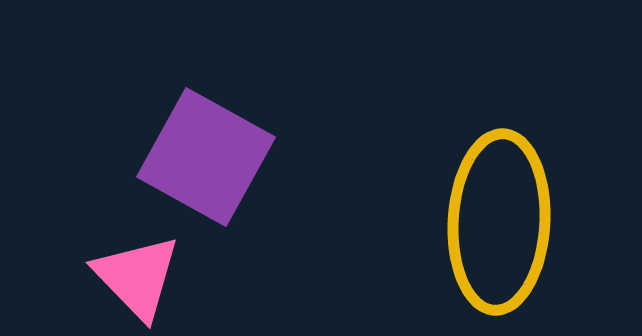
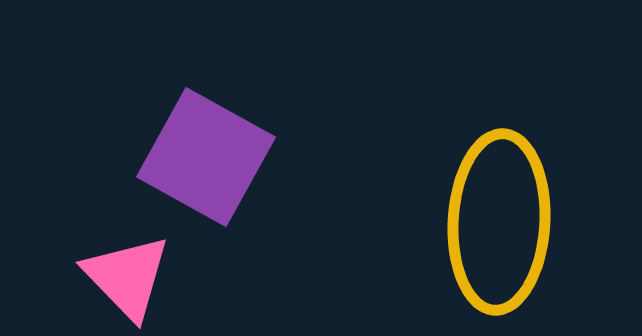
pink triangle: moved 10 px left
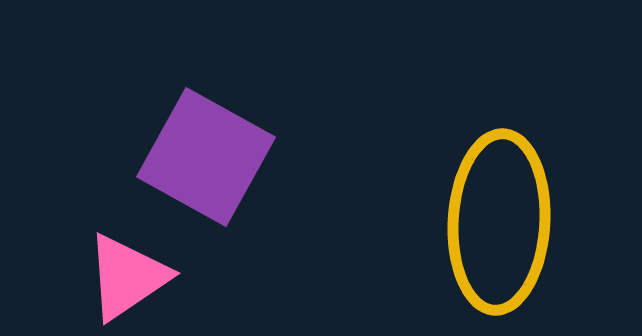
pink triangle: rotated 40 degrees clockwise
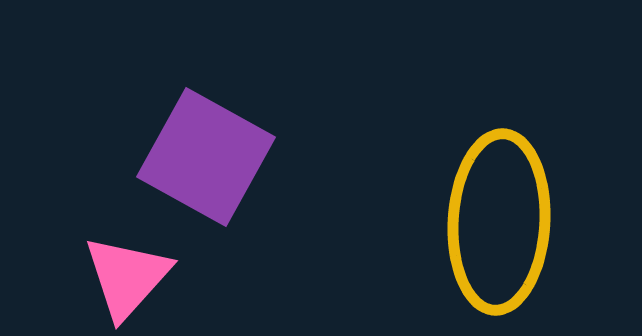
pink triangle: rotated 14 degrees counterclockwise
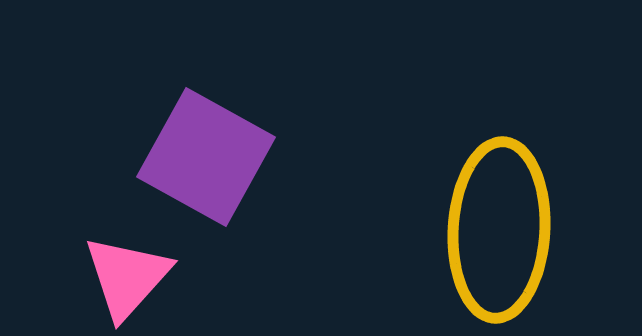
yellow ellipse: moved 8 px down
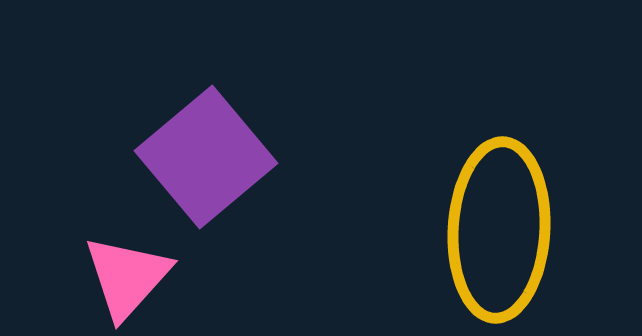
purple square: rotated 21 degrees clockwise
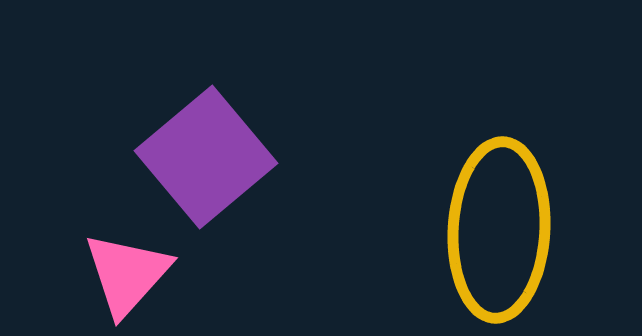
pink triangle: moved 3 px up
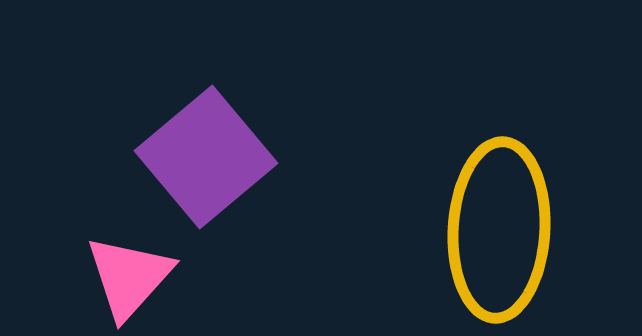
pink triangle: moved 2 px right, 3 px down
